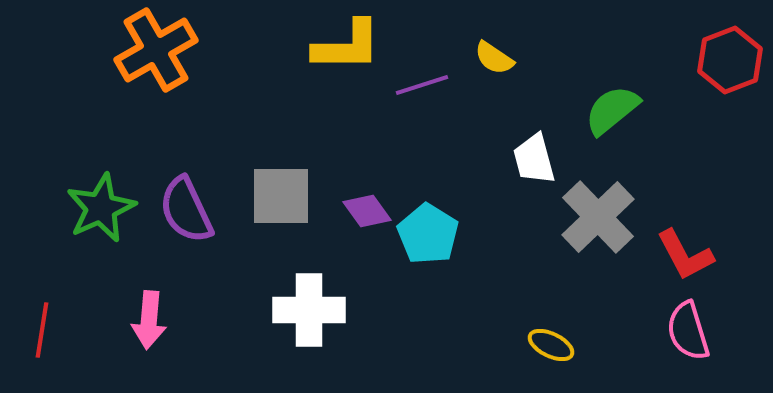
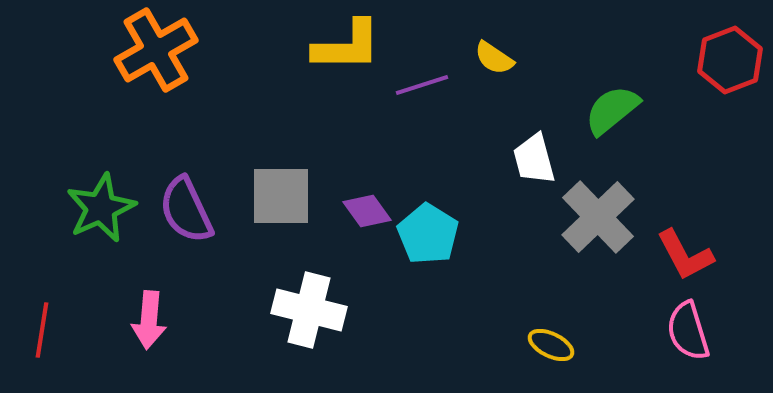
white cross: rotated 14 degrees clockwise
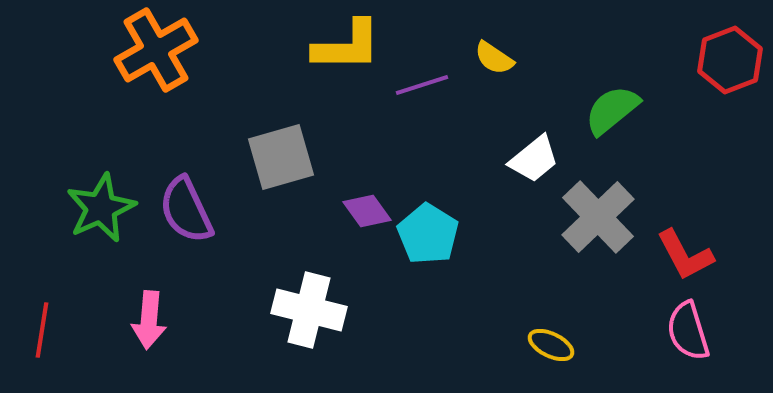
white trapezoid: rotated 114 degrees counterclockwise
gray square: moved 39 px up; rotated 16 degrees counterclockwise
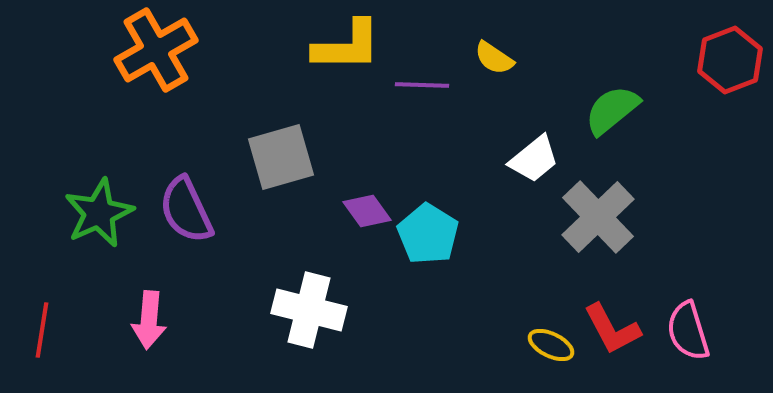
purple line: rotated 20 degrees clockwise
green star: moved 2 px left, 5 px down
red L-shape: moved 73 px left, 74 px down
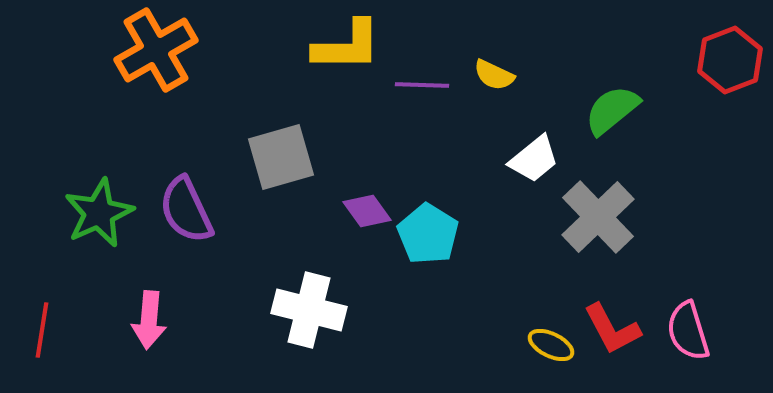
yellow semicircle: moved 17 px down; rotated 9 degrees counterclockwise
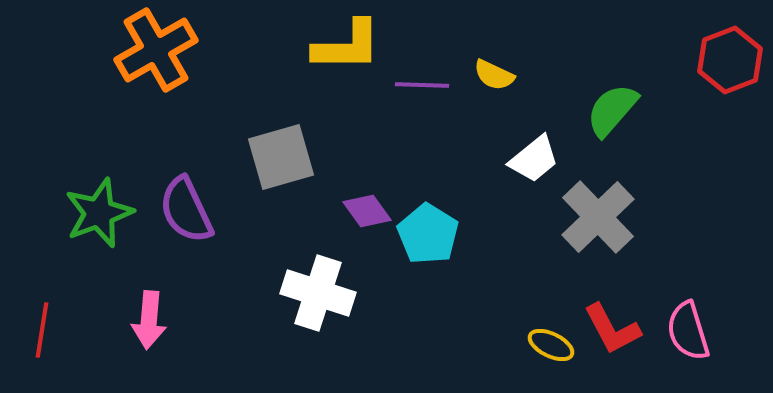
green semicircle: rotated 10 degrees counterclockwise
green star: rotated 4 degrees clockwise
white cross: moved 9 px right, 17 px up; rotated 4 degrees clockwise
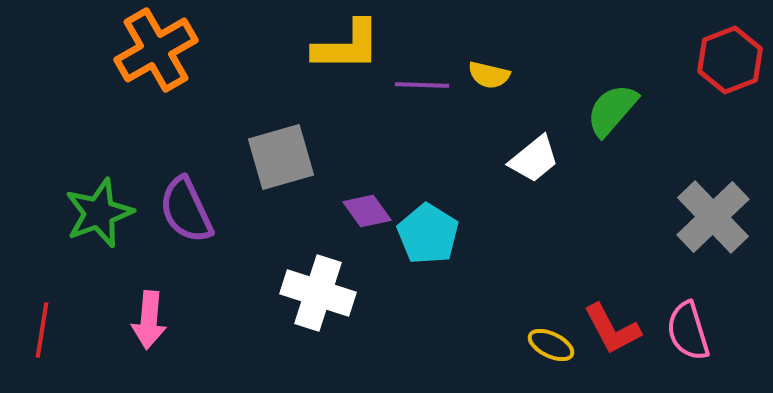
yellow semicircle: moved 5 px left; rotated 12 degrees counterclockwise
gray cross: moved 115 px right
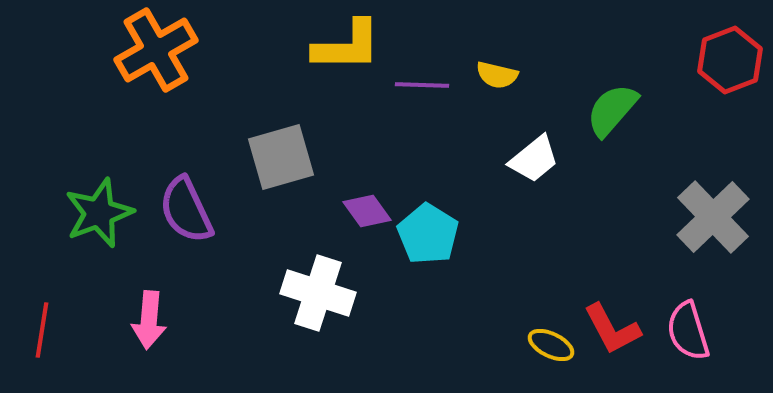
yellow semicircle: moved 8 px right
